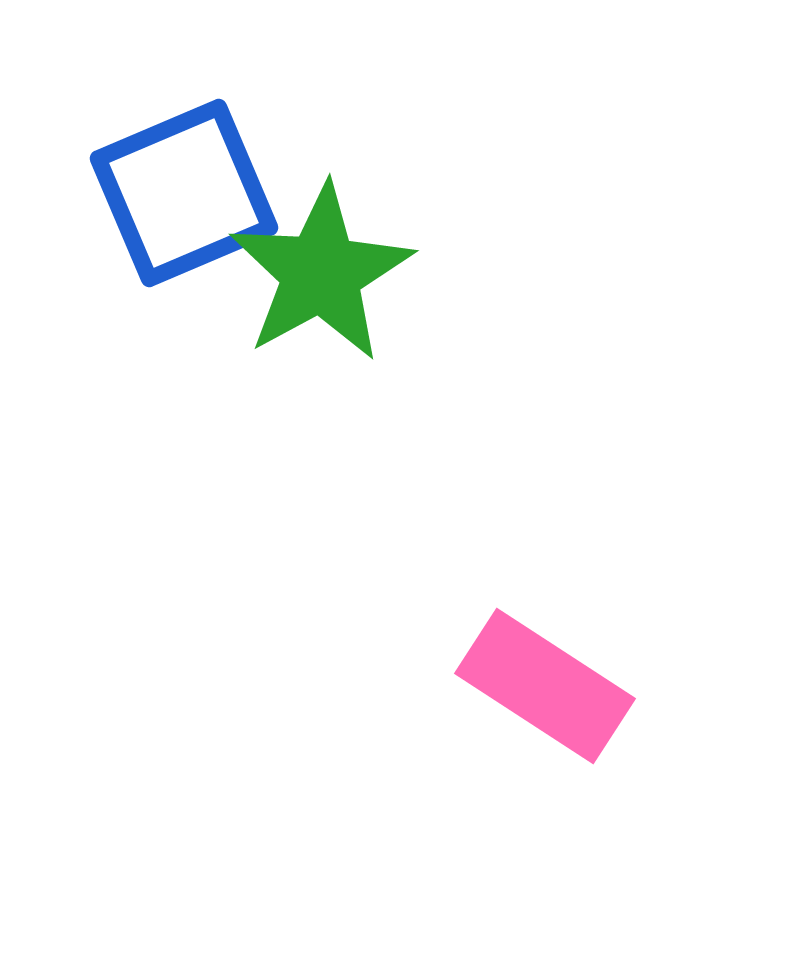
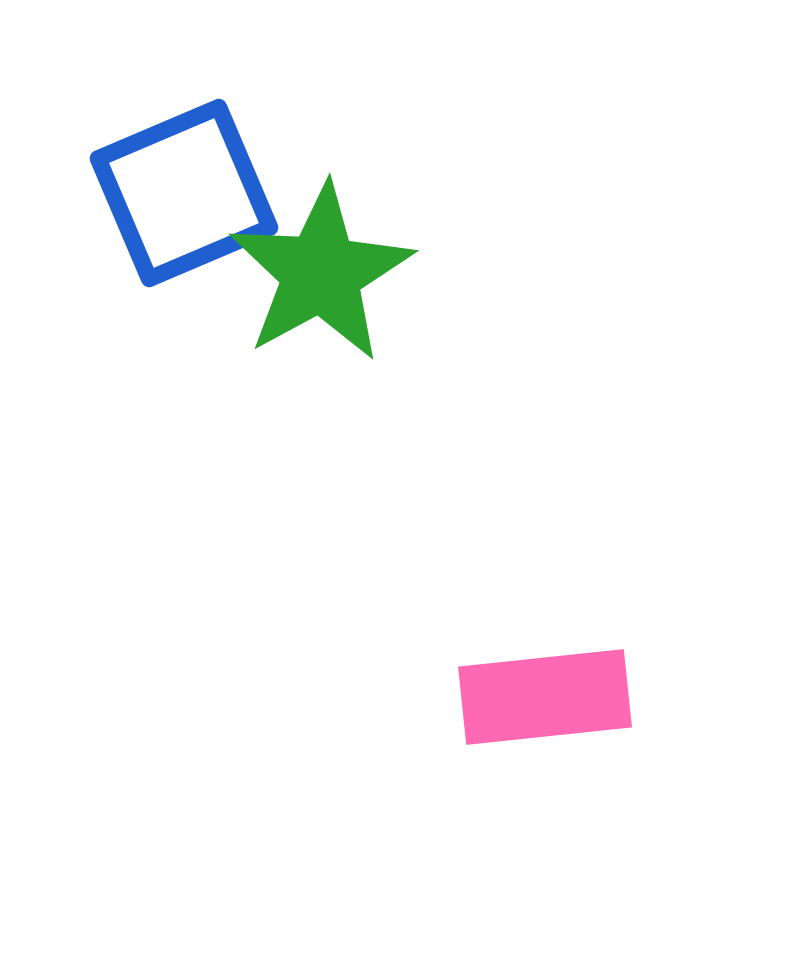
pink rectangle: moved 11 px down; rotated 39 degrees counterclockwise
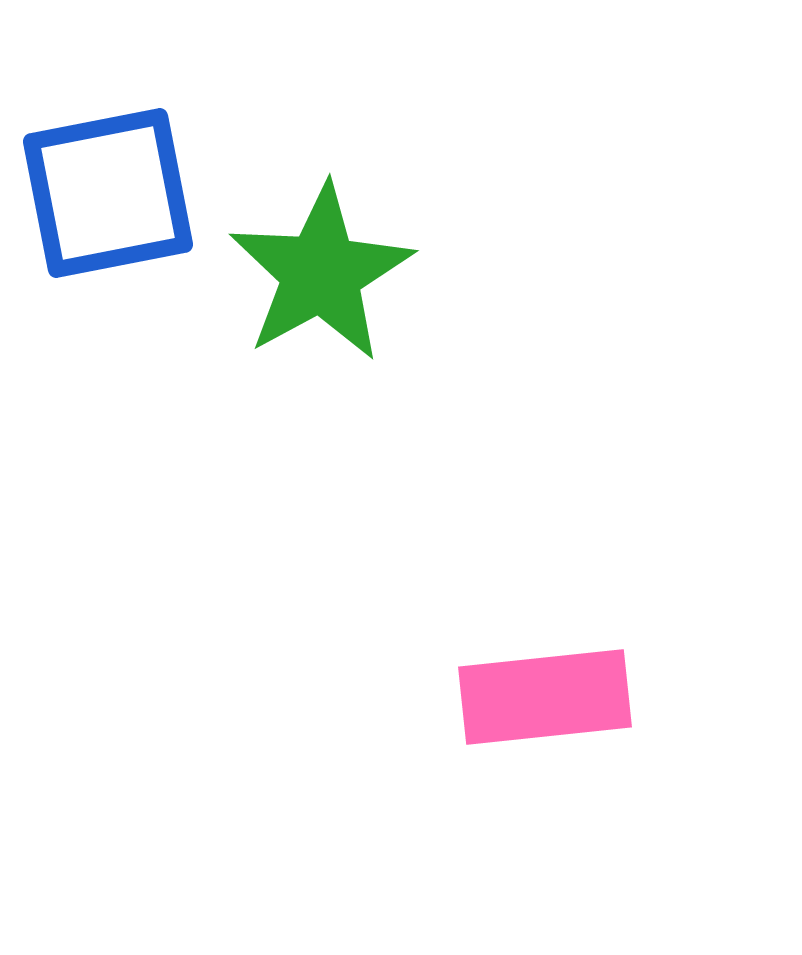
blue square: moved 76 px left; rotated 12 degrees clockwise
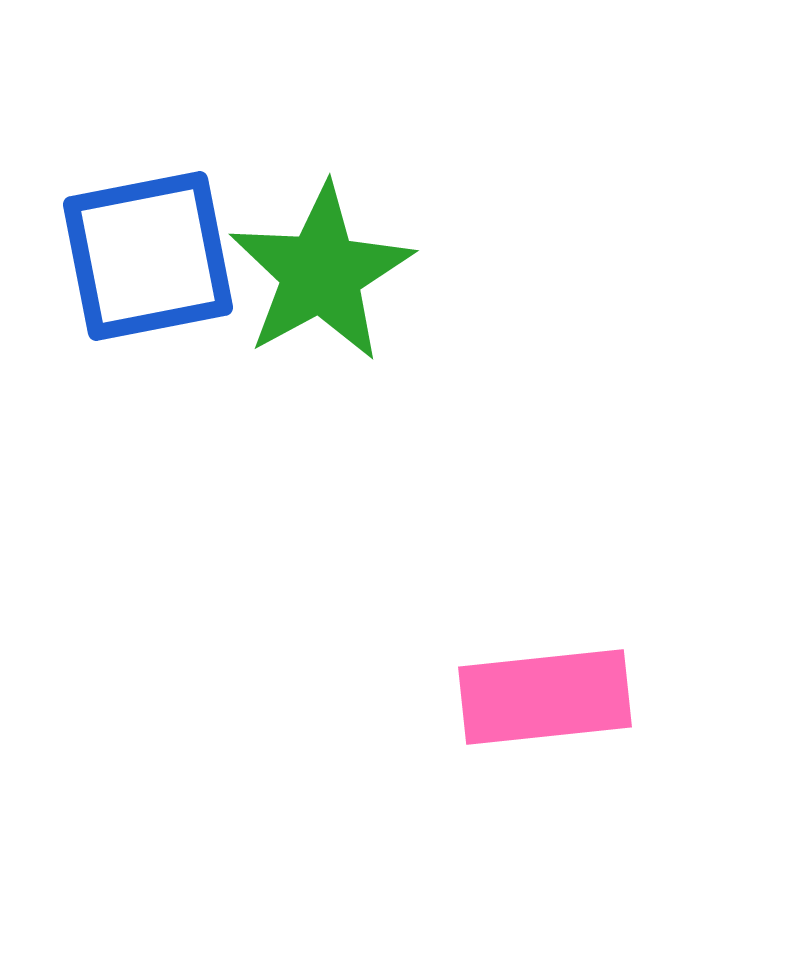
blue square: moved 40 px right, 63 px down
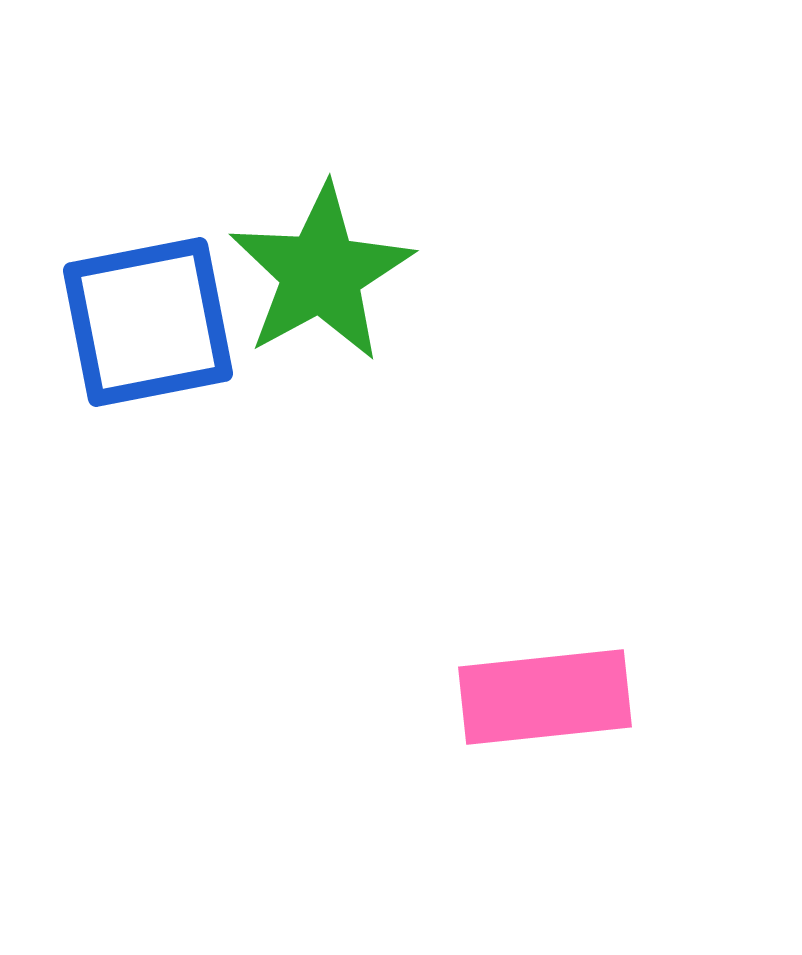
blue square: moved 66 px down
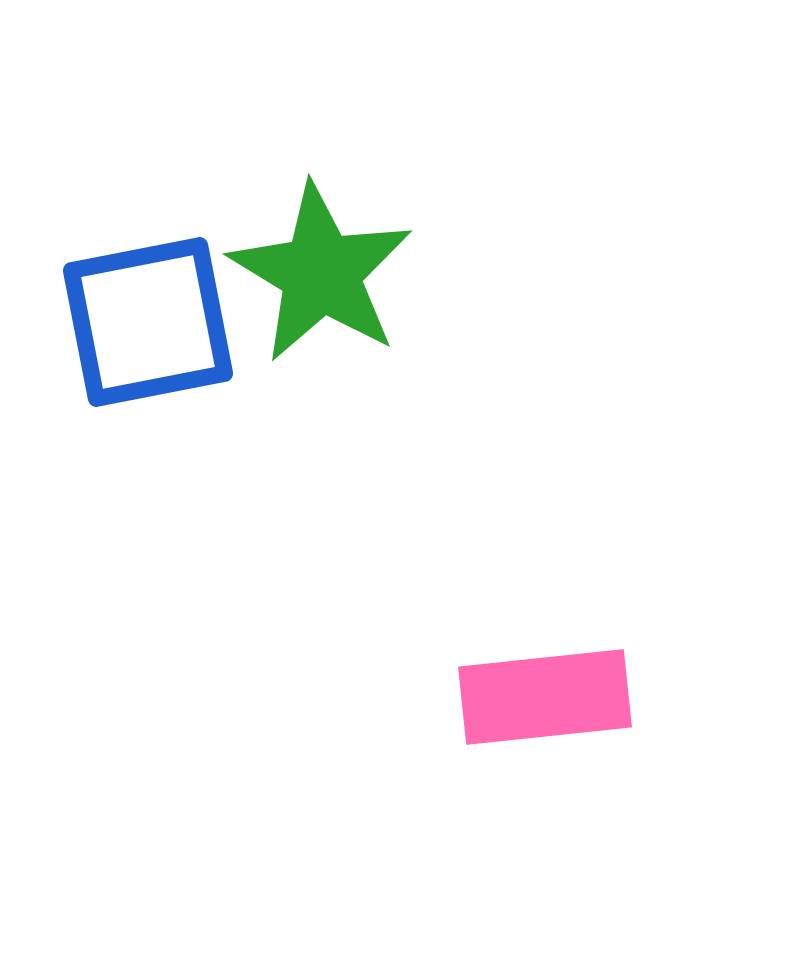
green star: rotated 12 degrees counterclockwise
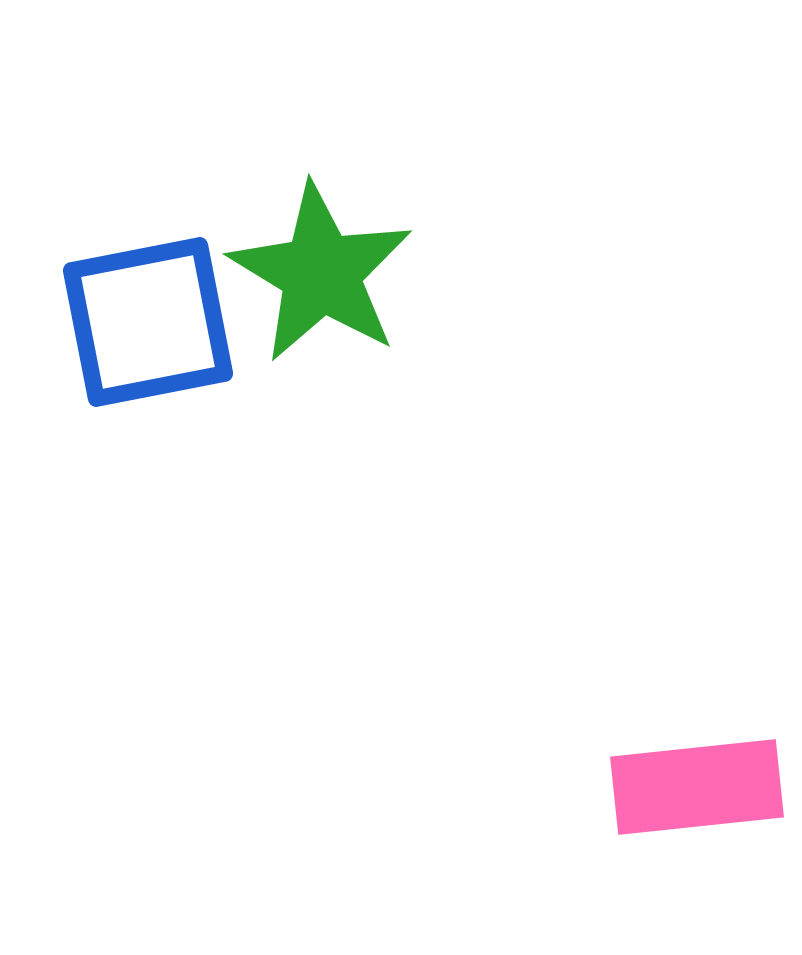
pink rectangle: moved 152 px right, 90 px down
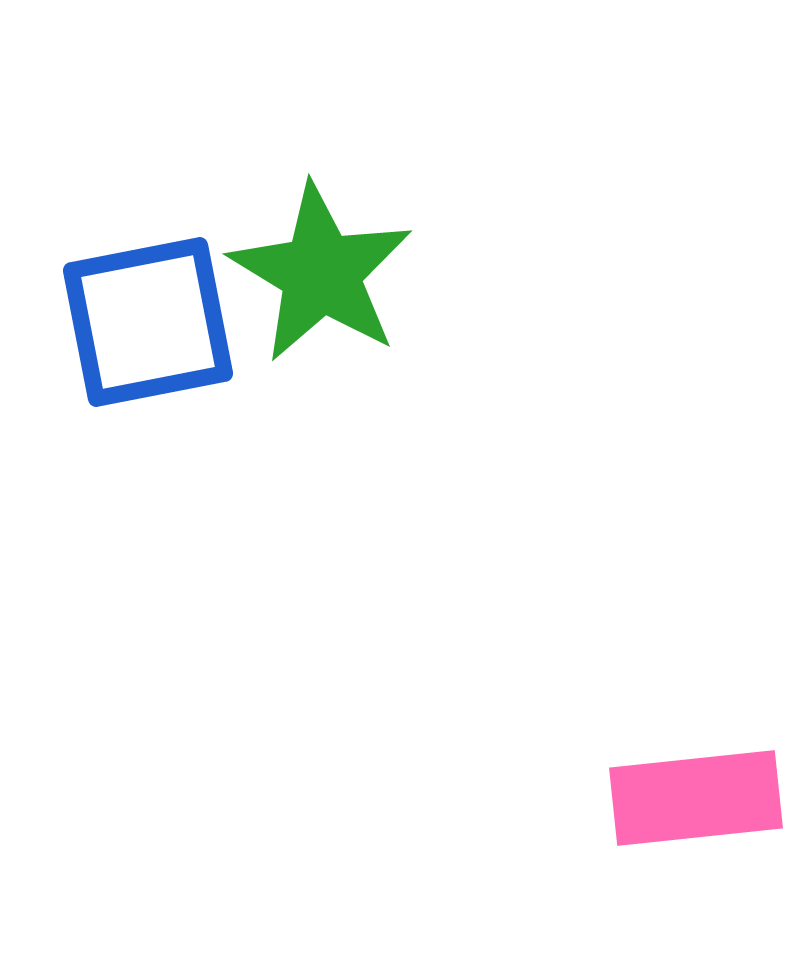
pink rectangle: moved 1 px left, 11 px down
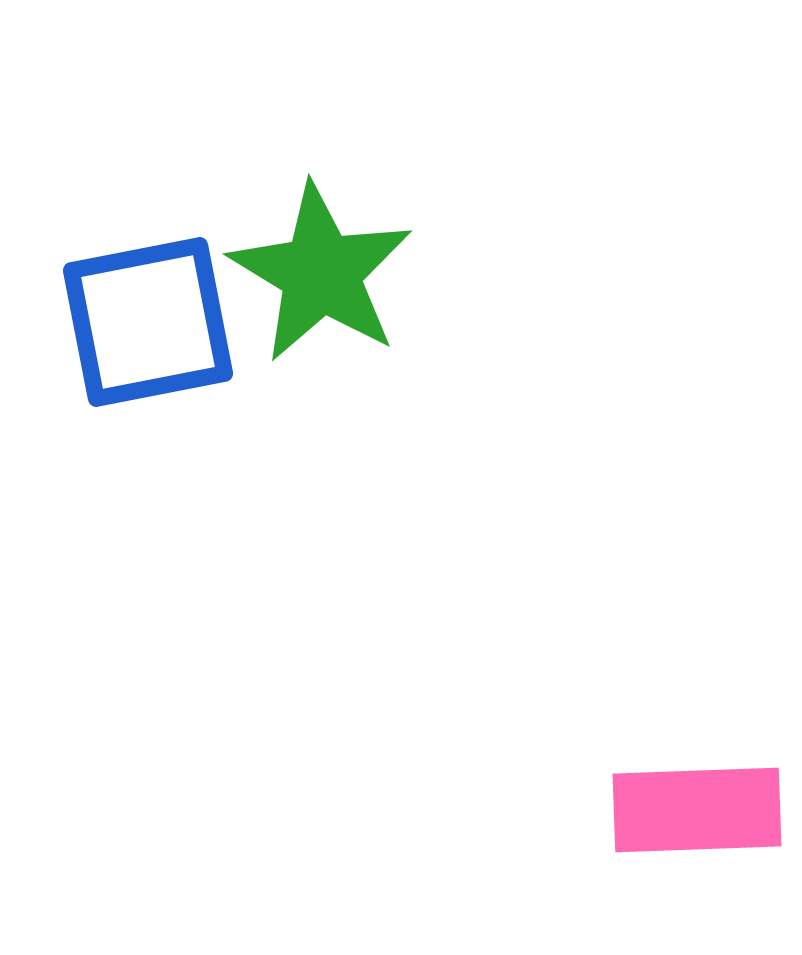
pink rectangle: moved 1 px right, 12 px down; rotated 4 degrees clockwise
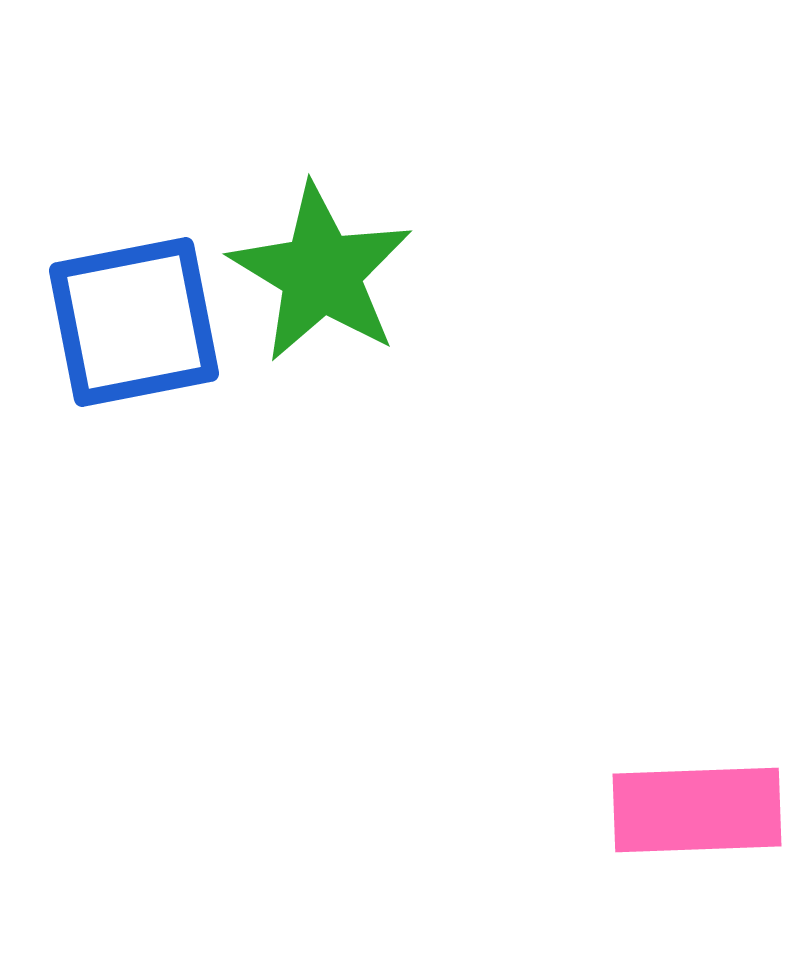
blue square: moved 14 px left
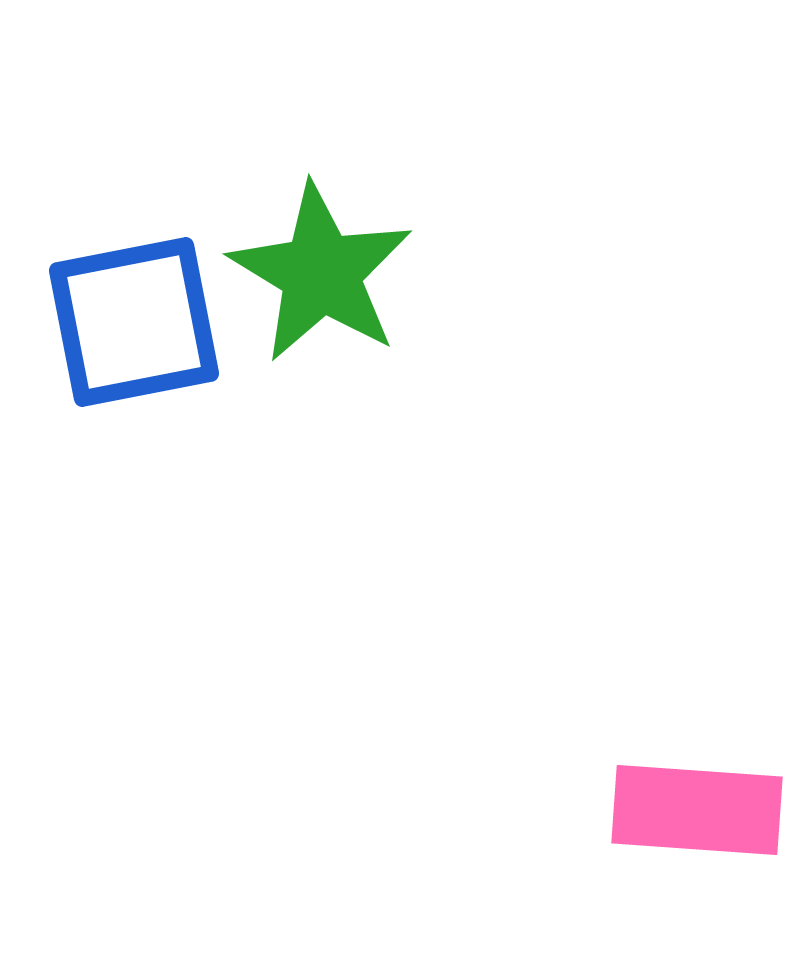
pink rectangle: rotated 6 degrees clockwise
